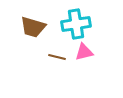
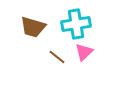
pink triangle: rotated 30 degrees counterclockwise
brown line: rotated 24 degrees clockwise
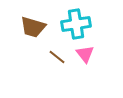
pink triangle: moved 1 px right, 2 px down; rotated 24 degrees counterclockwise
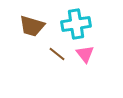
brown trapezoid: moved 1 px left, 1 px up
brown line: moved 3 px up
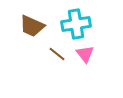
brown trapezoid: rotated 8 degrees clockwise
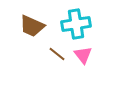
pink triangle: moved 2 px left, 1 px down
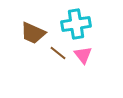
brown trapezoid: moved 1 px right, 7 px down
brown line: moved 1 px right, 1 px up
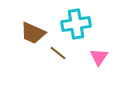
pink triangle: moved 16 px right, 2 px down; rotated 12 degrees clockwise
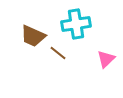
brown trapezoid: moved 3 px down
pink triangle: moved 7 px right, 2 px down; rotated 12 degrees clockwise
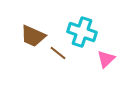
cyan cross: moved 6 px right, 8 px down; rotated 28 degrees clockwise
